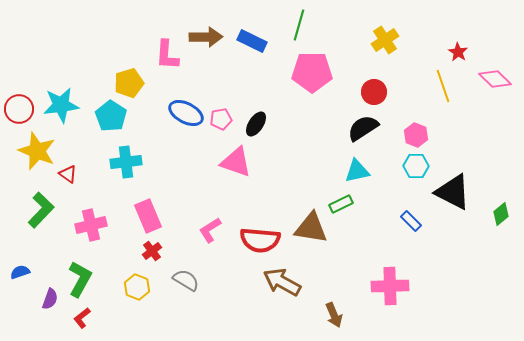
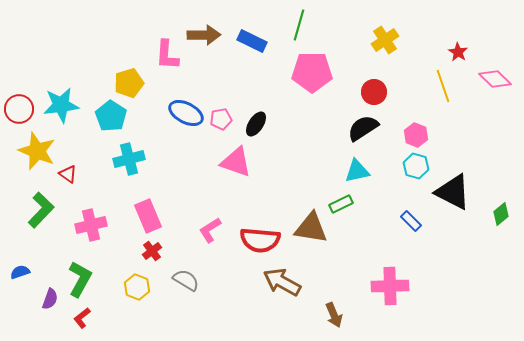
brown arrow at (206, 37): moved 2 px left, 2 px up
cyan cross at (126, 162): moved 3 px right, 3 px up; rotated 8 degrees counterclockwise
cyan hexagon at (416, 166): rotated 15 degrees clockwise
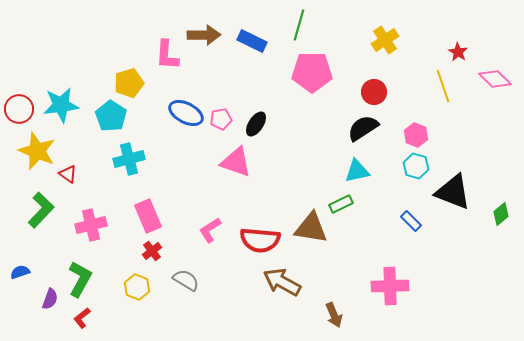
black triangle at (453, 192): rotated 6 degrees counterclockwise
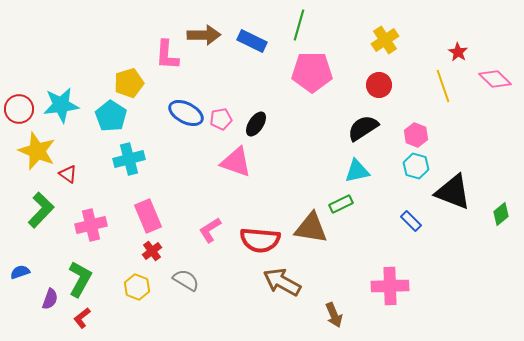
red circle at (374, 92): moved 5 px right, 7 px up
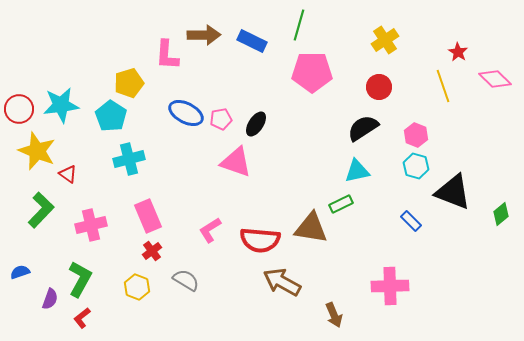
red circle at (379, 85): moved 2 px down
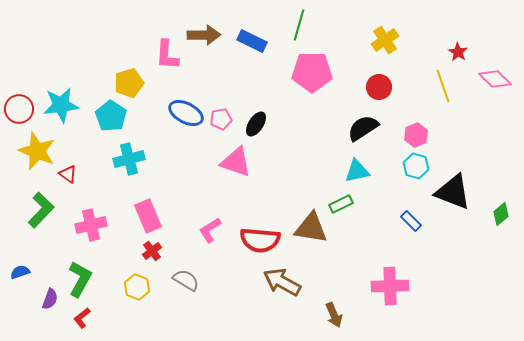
pink hexagon at (416, 135): rotated 15 degrees clockwise
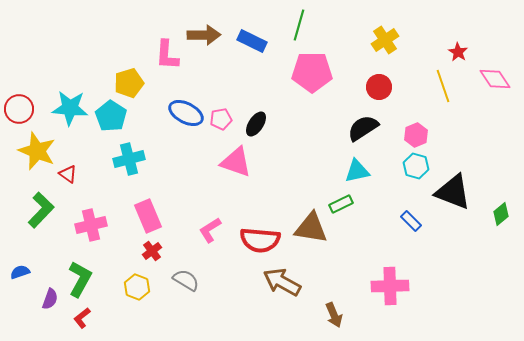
pink diamond at (495, 79): rotated 12 degrees clockwise
cyan star at (61, 105): moved 9 px right, 3 px down; rotated 12 degrees clockwise
